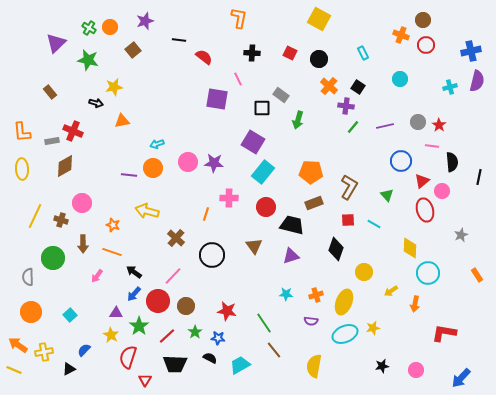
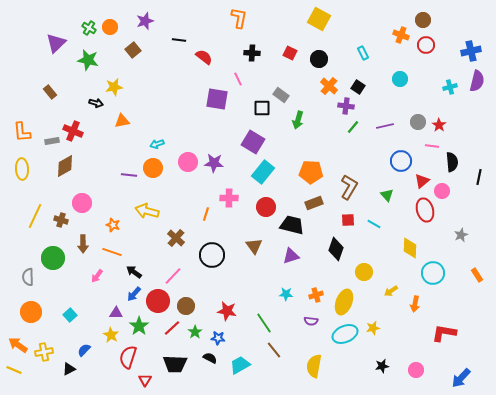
cyan circle at (428, 273): moved 5 px right
red line at (167, 336): moved 5 px right, 8 px up
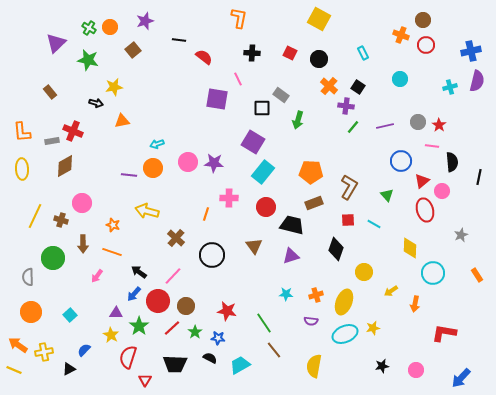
black arrow at (134, 272): moved 5 px right
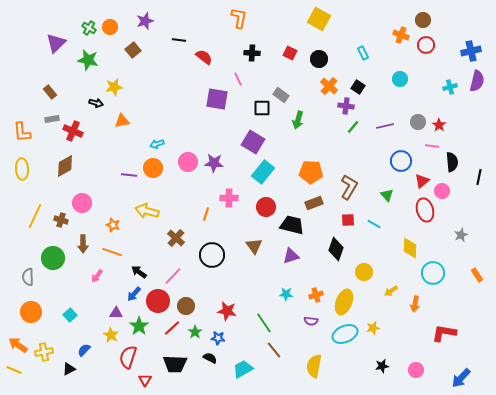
gray rectangle at (52, 141): moved 22 px up
cyan trapezoid at (240, 365): moved 3 px right, 4 px down
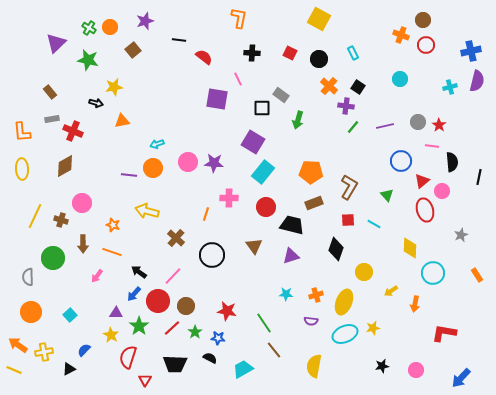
cyan rectangle at (363, 53): moved 10 px left
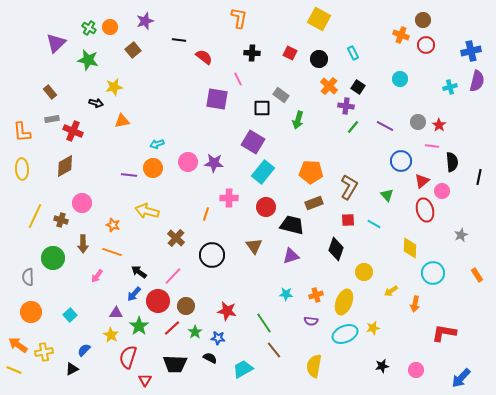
purple line at (385, 126): rotated 42 degrees clockwise
black triangle at (69, 369): moved 3 px right
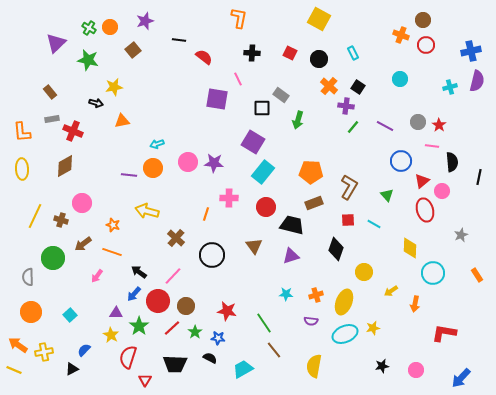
brown arrow at (83, 244): rotated 54 degrees clockwise
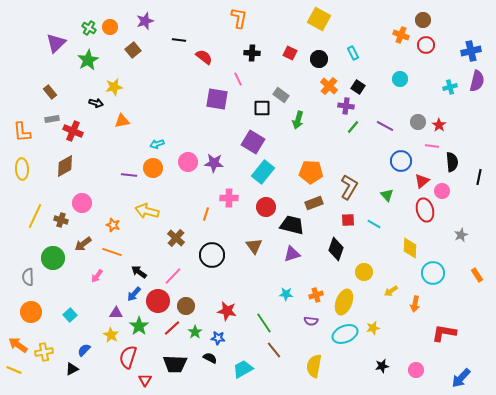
green star at (88, 60): rotated 30 degrees clockwise
purple triangle at (291, 256): moved 1 px right, 2 px up
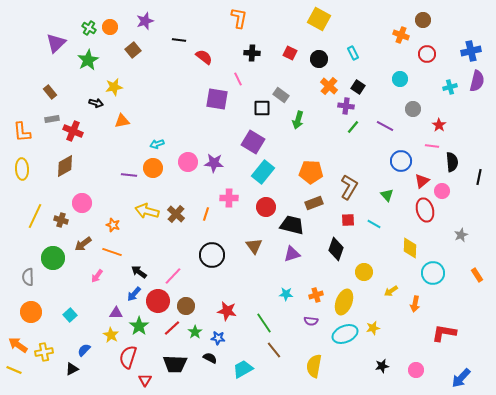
red circle at (426, 45): moved 1 px right, 9 px down
gray circle at (418, 122): moved 5 px left, 13 px up
brown cross at (176, 238): moved 24 px up
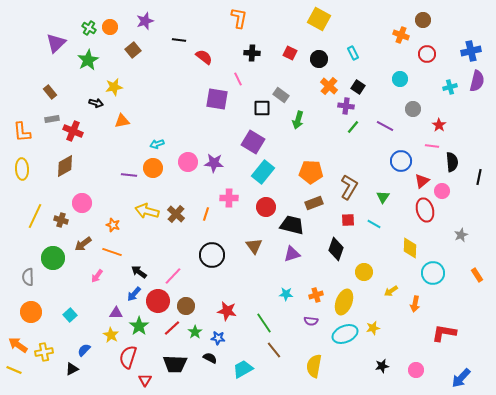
green triangle at (387, 195): moved 4 px left, 2 px down; rotated 16 degrees clockwise
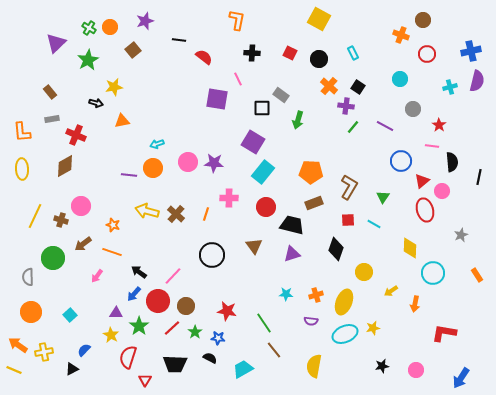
orange L-shape at (239, 18): moved 2 px left, 2 px down
red cross at (73, 131): moved 3 px right, 4 px down
pink circle at (82, 203): moved 1 px left, 3 px down
blue arrow at (461, 378): rotated 10 degrees counterclockwise
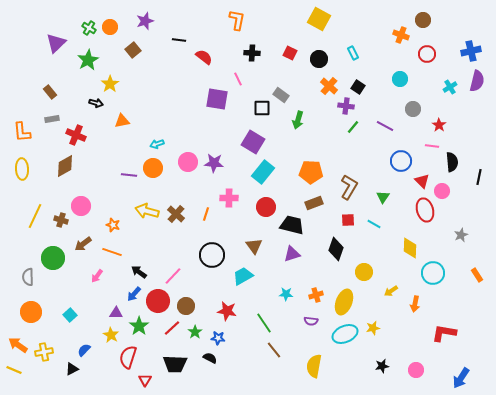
yellow star at (114, 87): moved 4 px left, 3 px up; rotated 24 degrees counterclockwise
cyan cross at (450, 87): rotated 16 degrees counterclockwise
red triangle at (422, 181): rotated 35 degrees counterclockwise
cyan trapezoid at (243, 369): moved 93 px up
